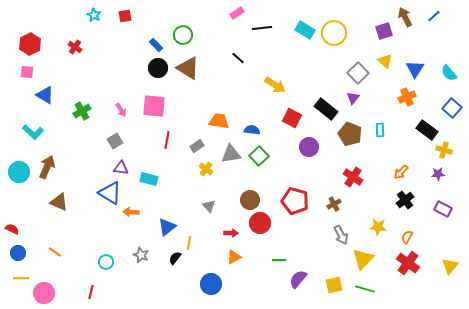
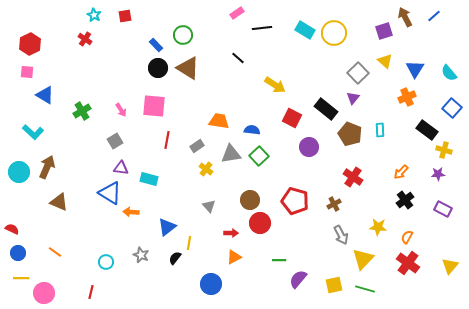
red cross at (75, 47): moved 10 px right, 8 px up
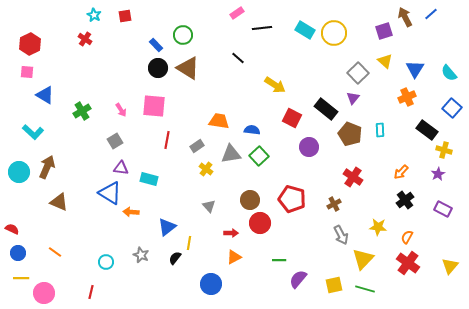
blue line at (434, 16): moved 3 px left, 2 px up
purple star at (438, 174): rotated 24 degrees counterclockwise
red pentagon at (295, 201): moved 3 px left, 2 px up
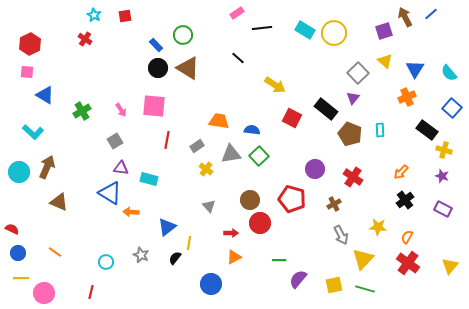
purple circle at (309, 147): moved 6 px right, 22 px down
purple star at (438, 174): moved 4 px right, 2 px down; rotated 24 degrees counterclockwise
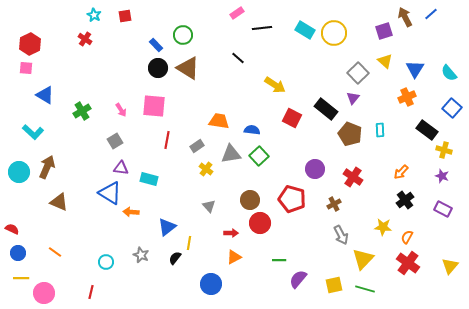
pink square at (27, 72): moved 1 px left, 4 px up
yellow star at (378, 227): moved 5 px right
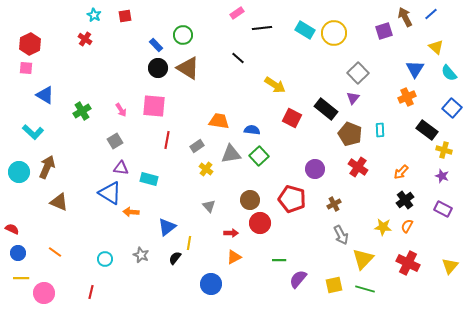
yellow triangle at (385, 61): moved 51 px right, 14 px up
red cross at (353, 177): moved 5 px right, 10 px up
orange semicircle at (407, 237): moved 11 px up
cyan circle at (106, 262): moved 1 px left, 3 px up
red cross at (408, 263): rotated 10 degrees counterclockwise
